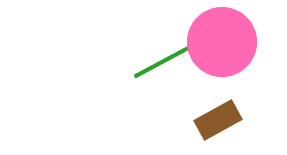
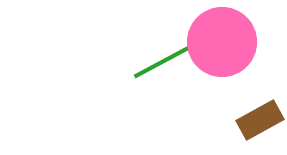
brown rectangle: moved 42 px right
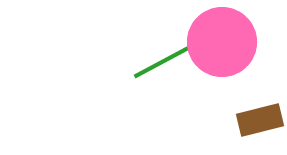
brown rectangle: rotated 15 degrees clockwise
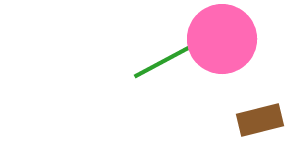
pink circle: moved 3 px up
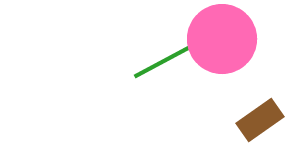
brown rectangle: rotated 21 degrees counterclockwise
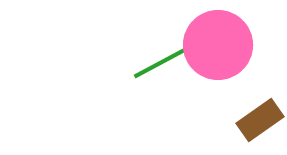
pink circle: moved 4 px left, 6 px down
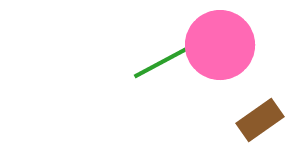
pink circle: moved 2 px right
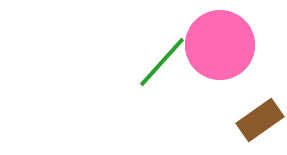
green line: rotated 20 degrees counterclockwise
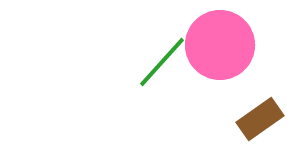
brown rectangle: moved 1 px up
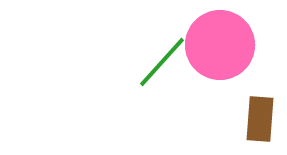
brown rectangle: rotated 51 degrees counterclockwise
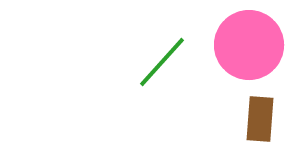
pink circle: moved 29 px right
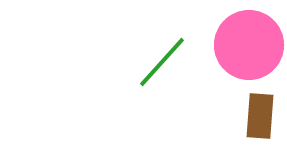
brown rectangle: moved 3 px up
